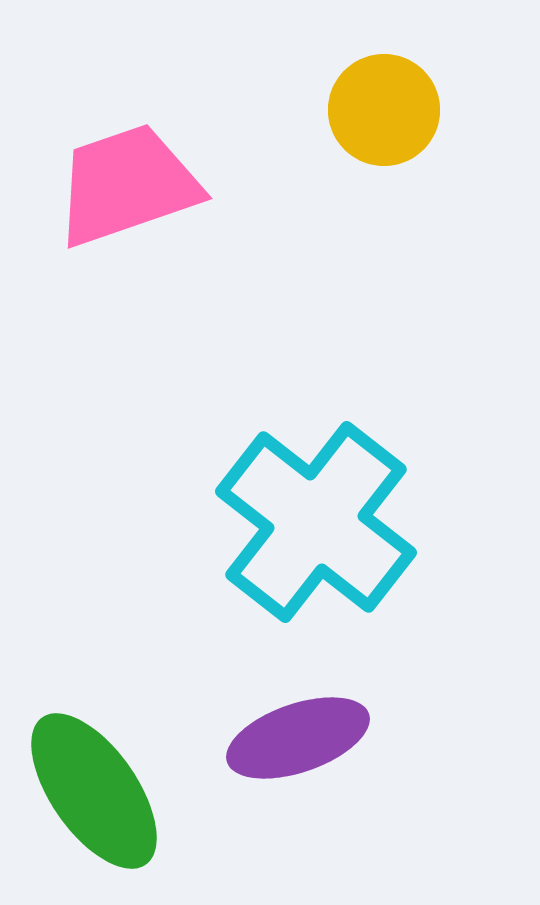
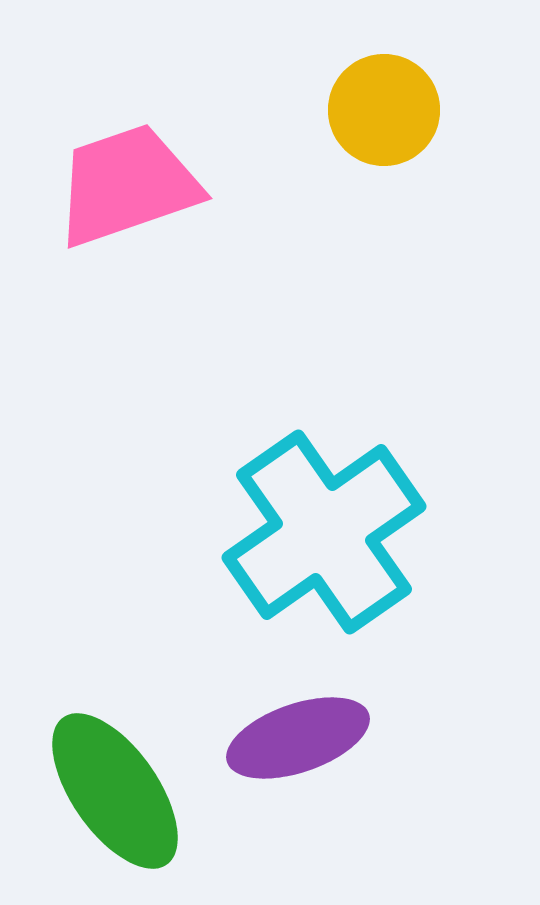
cyan cross: moved 8 px right, 10 px down; rotated 17 degrees clockwise
green ellipse: moved 21 px right
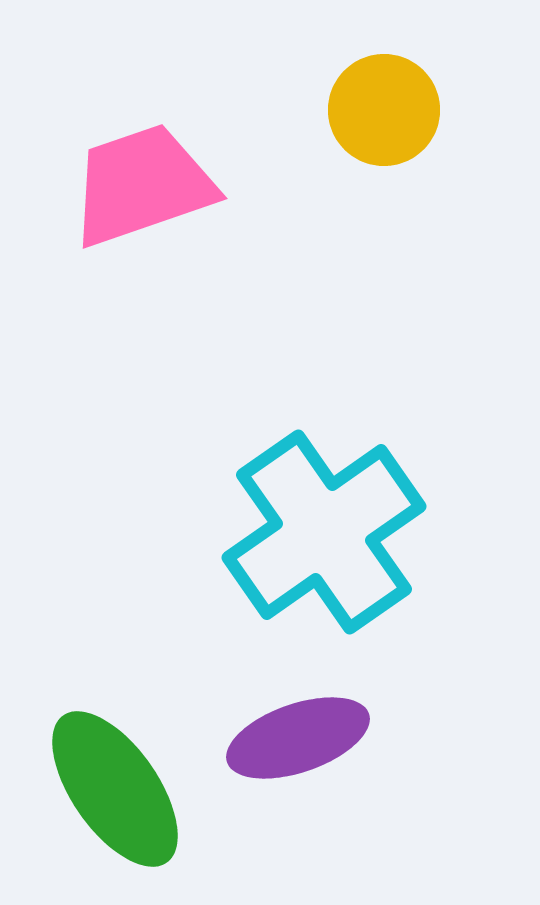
pink trapezoid: moved 15 px right
green ellipse: moved 2 px up
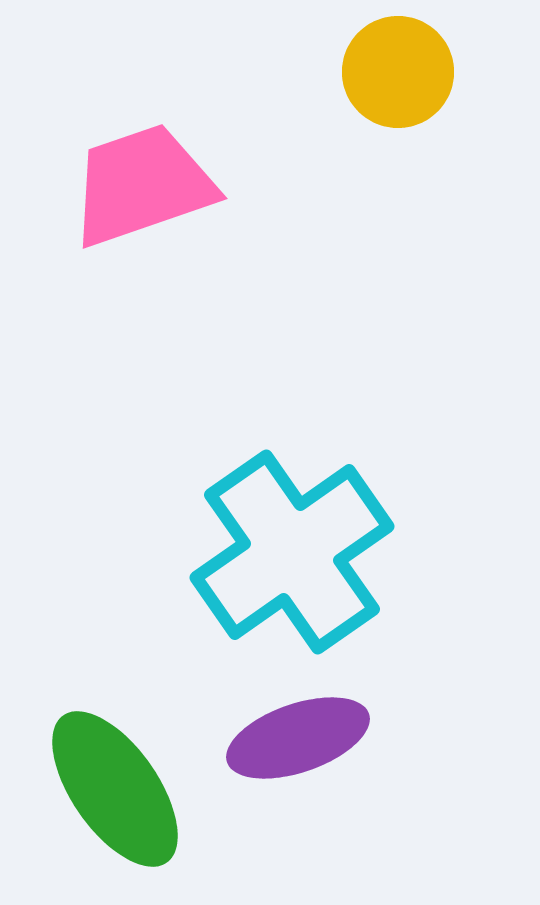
yellow circle: moved 14 px right, 38 px up
cyan cross: moved 32 px left, 20 px down
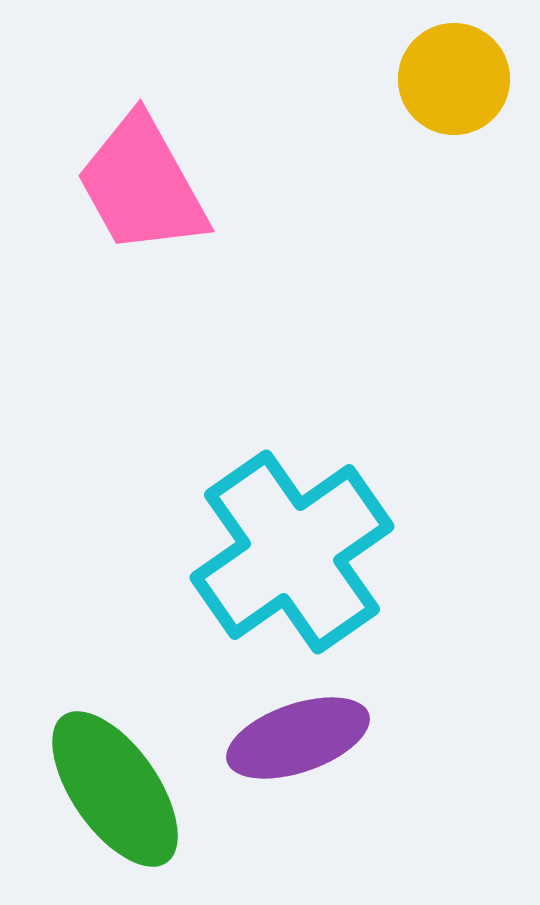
yellow circle: moved 56 px right, 7 px down
pink trapezoid: rotated 100 degrees counterclockwise
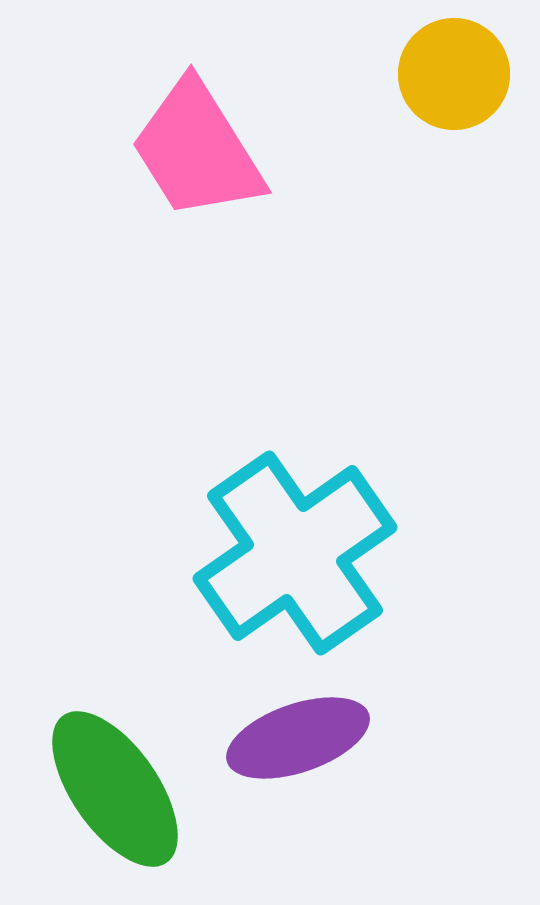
yellow circle: moved 5 px up
pink trapezoid: moved 55 px right, 35 px up; rotated 3 degrees counterclockwise
cyan cross: moved 3 px right, 1 px down
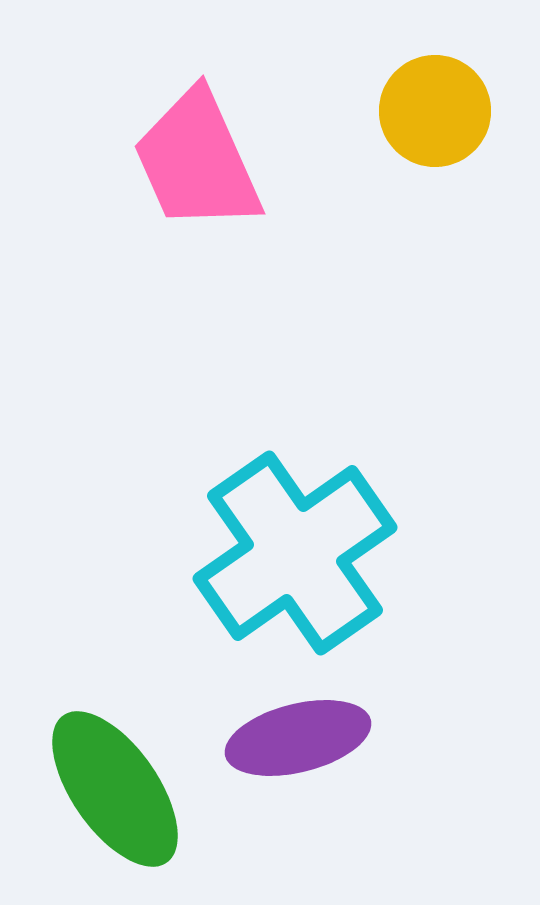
yellow circle: moved 19 px left, 37 px down
pink trapezoid: moved 11 px down; rotated 8 degrees clockwise
purple ellipse: rotated 5 degrees clockwise
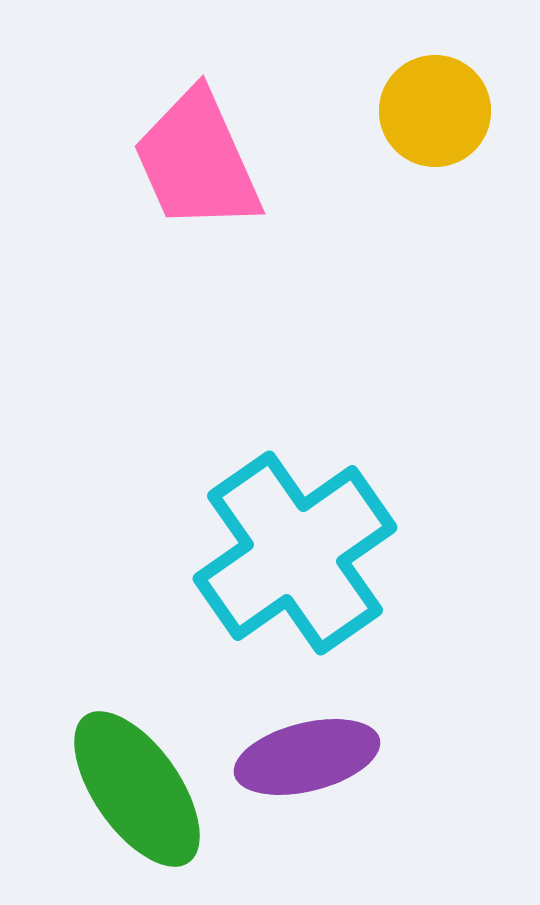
purple ellipse: moved 9 px right, 19 px down
green ellipse: moved 22 px right
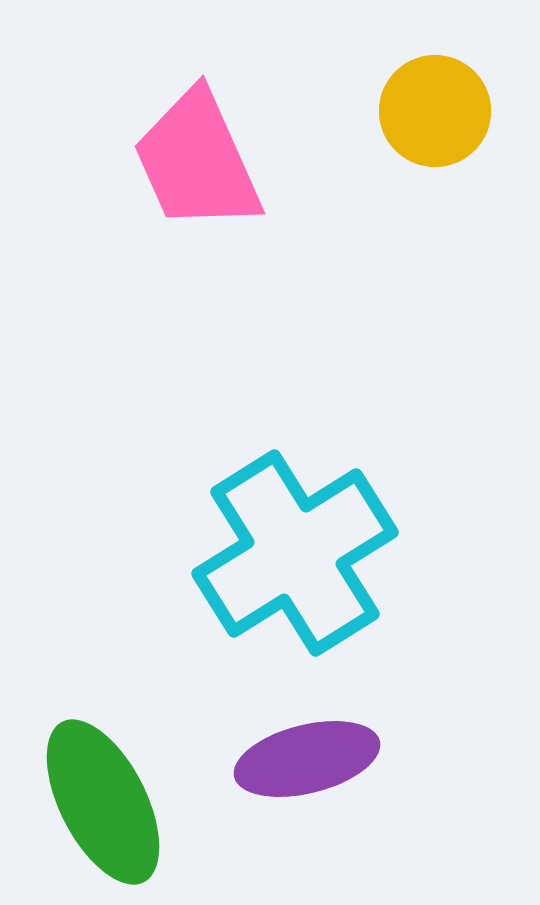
cyan cross: rotated 3 degrees clockwise
purple ellipse: moved 2 px down
green ellipse: moved 34 px left, 13 px down; rotated 8 degrees clockwise
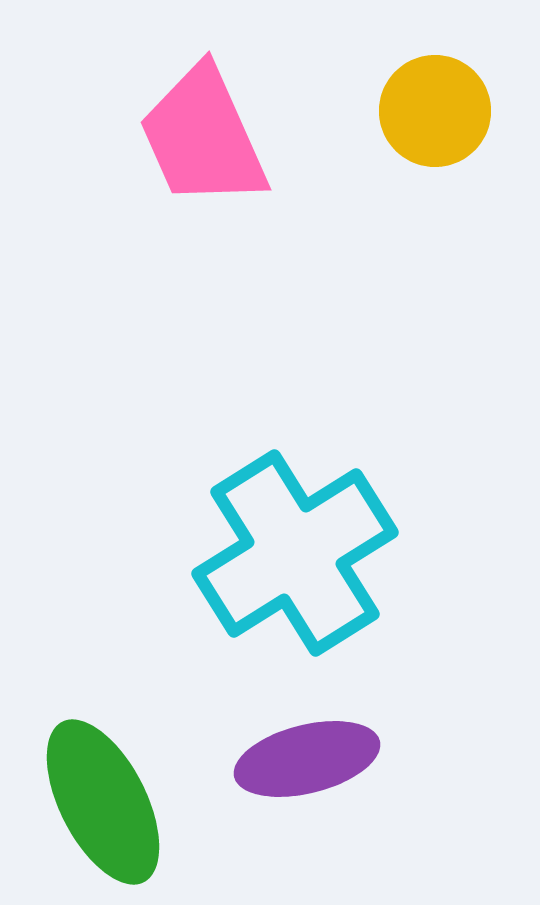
pink trapezoid: moved 6 px right, 24 px up
